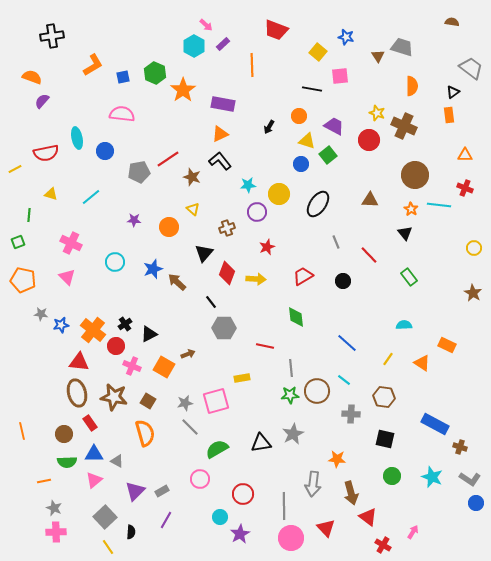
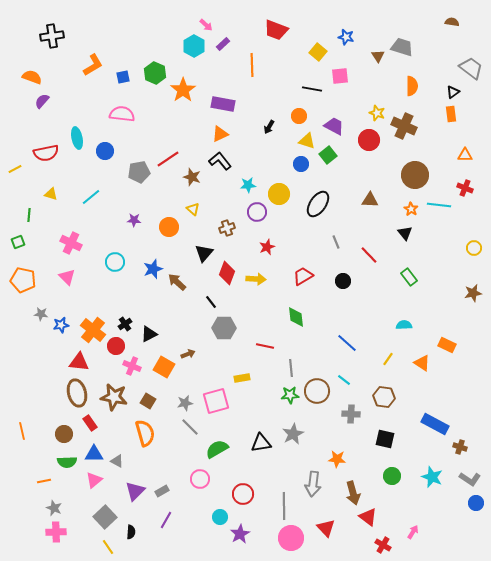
orange rectangle at (449, 115): moved 2 px right, 1 px up
brown star at (473, 293): rotated 30 degrees clockwise
brown arrow at (351, 493): moved 2 px right
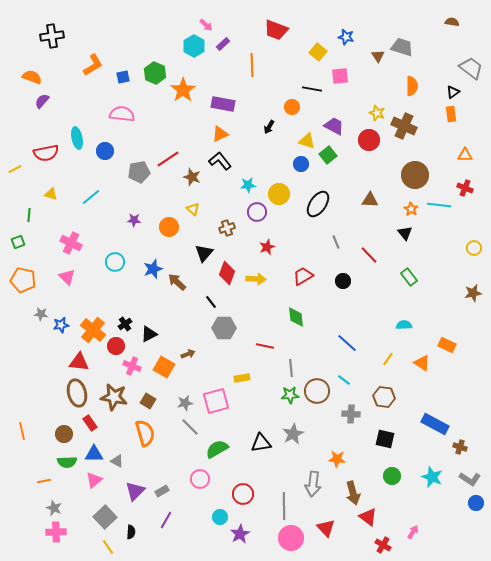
orange circle at (299, 116): moved 7 px left, 9 px up
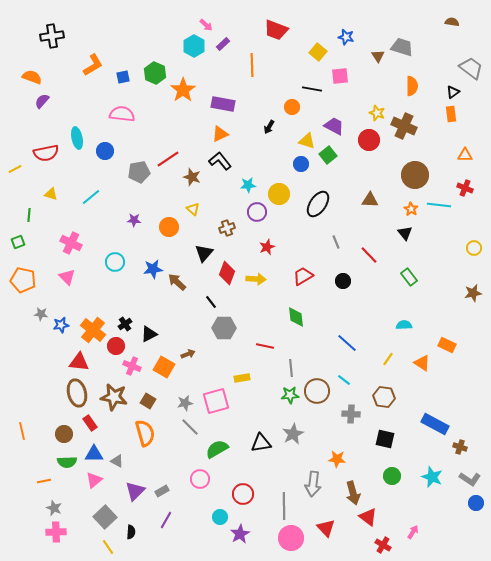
blue star at (153, 269): rotated 12 degrees clockwise
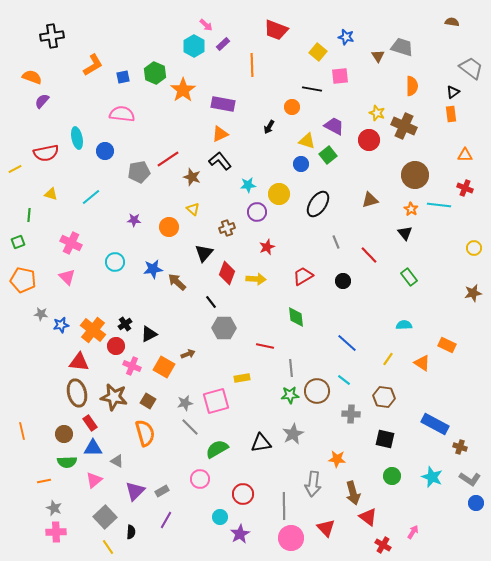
brown triangle at (370, 200): rotated 18 degrees counterclockwise
blue triangle at (94, 454): moved 1 px left, 6 px up
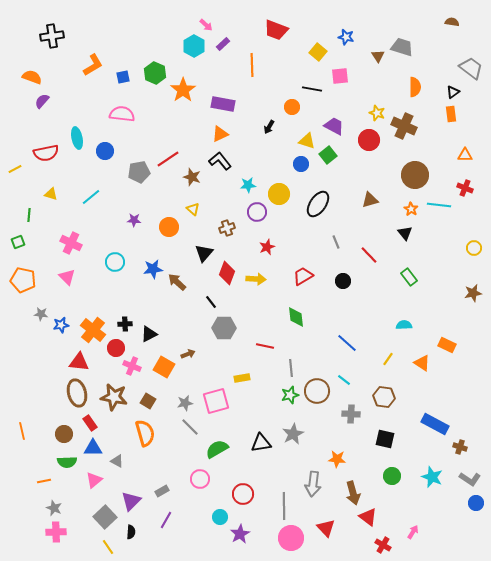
orange semicircle at (412, 86): moved 3 px right, 1 px down
black cross at (125, 324): rotated 32 degrees clockwise
red circle at (116, 346): moved 2 px down
green star at (290, 395): rotated 12 degrees counterclockwise
purple triangle at (135, 491): moved 4 px left, 10 px down
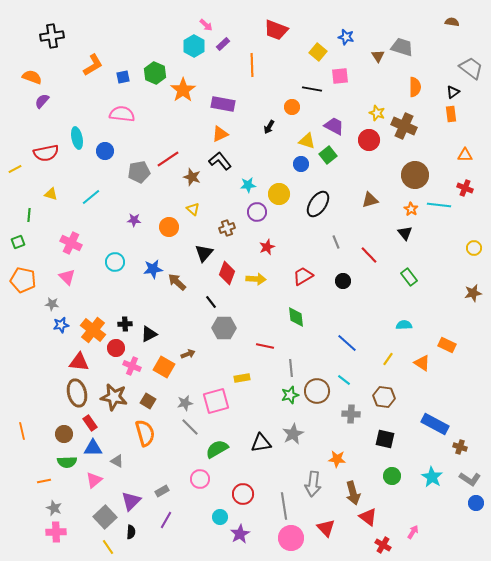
gray star at (41, 314): moved 11 px right, 10 px up
cyan star at (432, 477): rotated 10 degrees clockwise
gray line at (284, 506): rotated 8 degrees counterclockwise
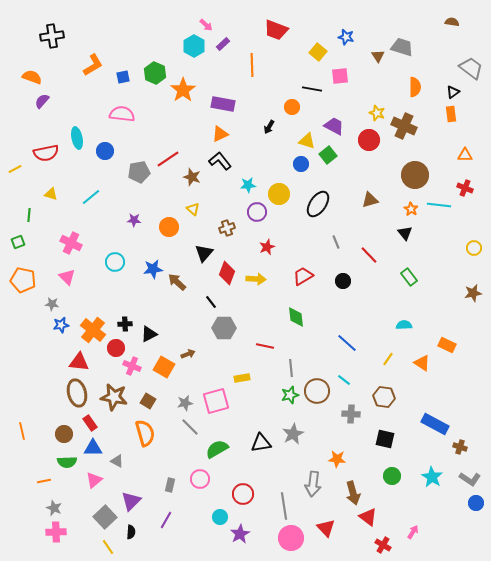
gray rectangle at (162, 491): moved 8 px right, 6 px up; rotated 48 degrees counterclockwise
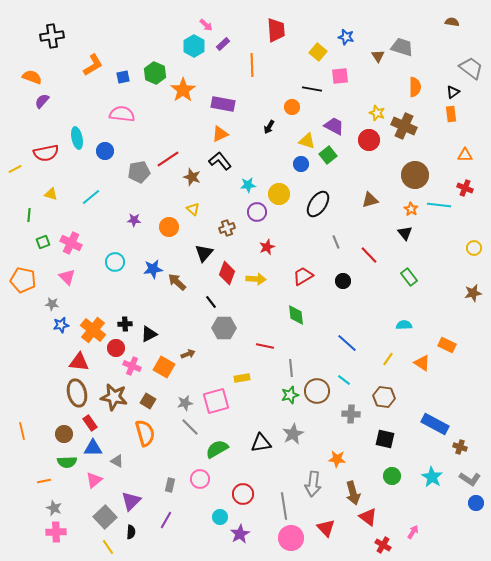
red trapezoid at (276, 30): rotated 115 degrees counterclockwise
green square at (18, 242): moved 25 px right
green diamond at (296, 317): moved 2 px up
